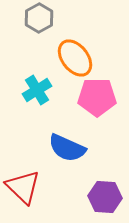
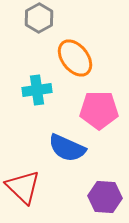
cyan cross: rotated 24 degrees clockwise
pink pentagon: moved 2 px right, 13 px down
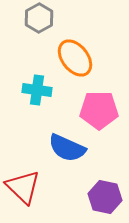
cyan cross: rotated 16 degrees clockwise
purple hexagon: rotated 8 degrees clockwise
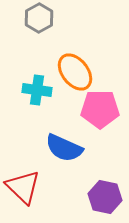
orange ellipse: moved 14 px down
pink pentagon: moved 1 px right, 1 px up
blue semicircle: moved 3 px left
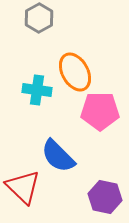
orange ellipse: rotated 9 degrees clockwise
pink pentagon: moved 2 px down
blue semicircle: moved 6 px left, 8 px down; rotated 21 degrees clockwise
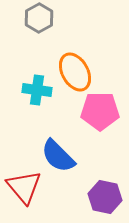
red triangle: moved 1 px right; rotated 6 degrees clockwise
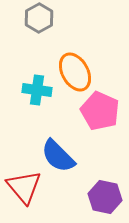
pink pentagon: rotated 24 degrees clockwise
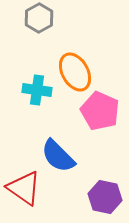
red triangle: moved 1 px down; rotated 15 degrees counterclockwise
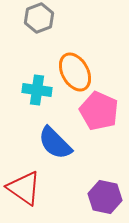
gray hexagon: rotated 8 degrees clockwise
pink pentagon: moved 1 px left
blue semicircle: moved 3 px left, 13 px up
